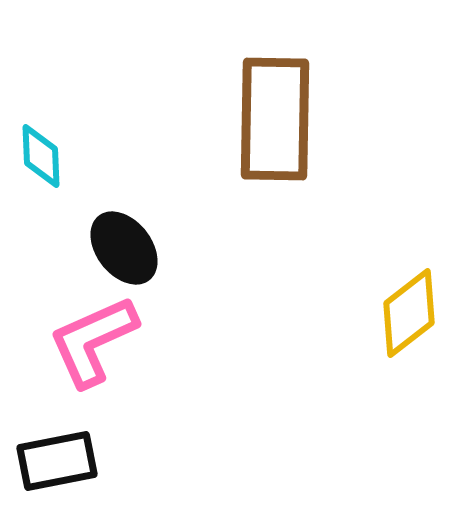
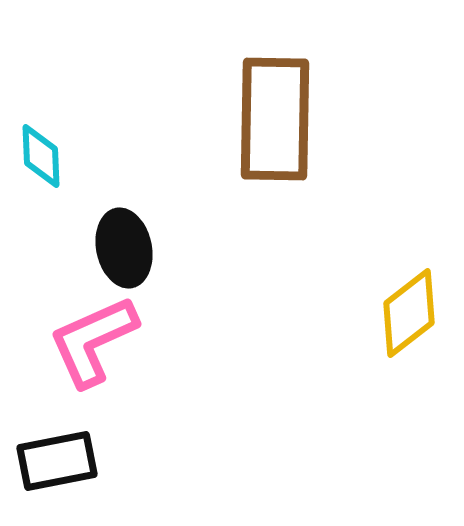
black ellipse: rotated 26 degrees clockwise
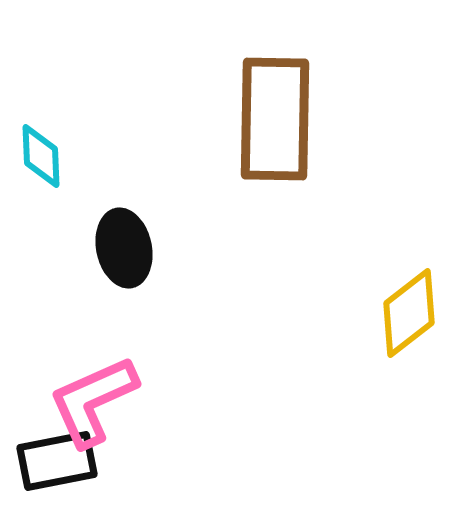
pink L-shape: moved 60 px down
